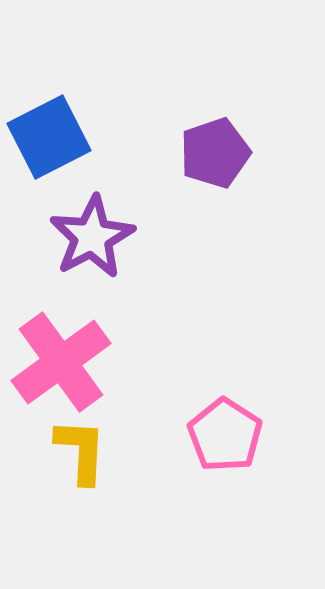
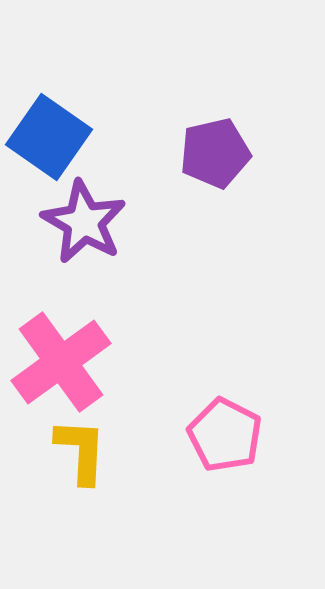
blue square: rotated 28 degrees counterclockwise
purple pentagon: rotated 6 degrees clockwise
purple star: moved 8 px left, 15 px up; rotated 14 degrees counterclockwise
pink pentagon: rotated 6 degrees counterclockwise
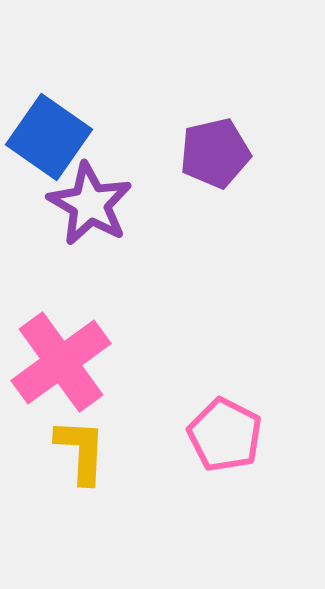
purple star: moved 6 px right, 18 px up
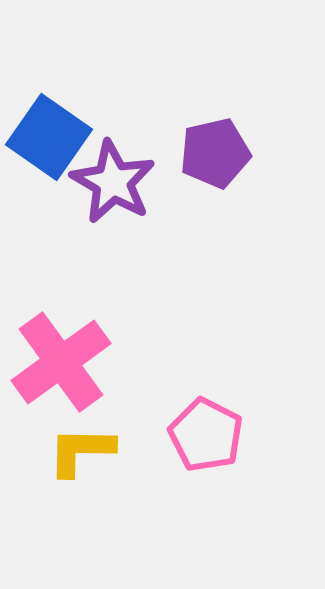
purple star: moved 23 px right, 22 px up
pink pentagon: moved 19 px left
yellow L-shape: rotated 92 degrees counterclockwise
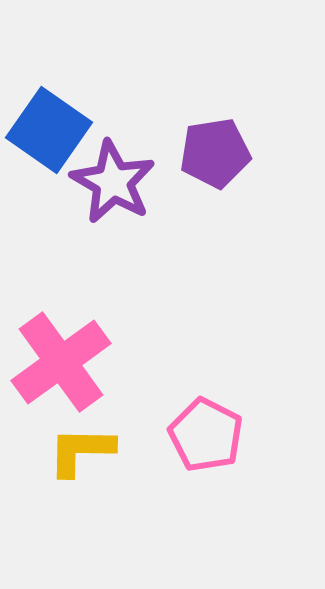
blue square: moved 7 px up
purple pentagon: rotated 4 degrees clockwise
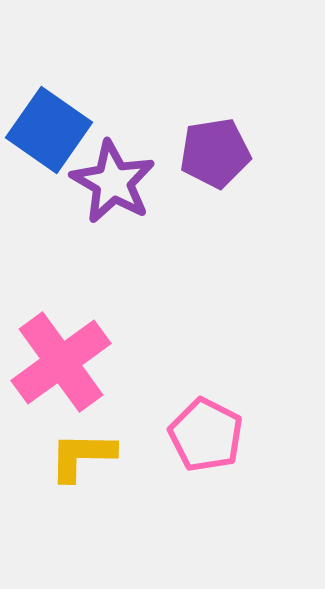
yellow L-shape: moved 1 px right, 5 px down
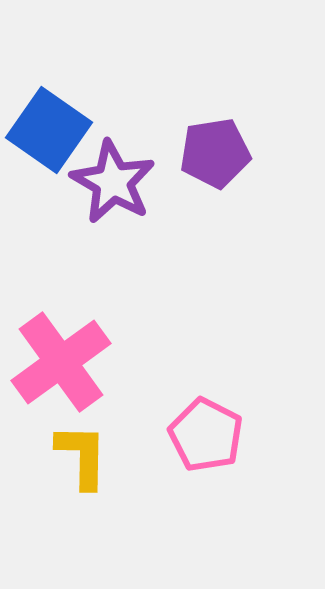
yellow L-shape: rotated 90 degrees clockwise
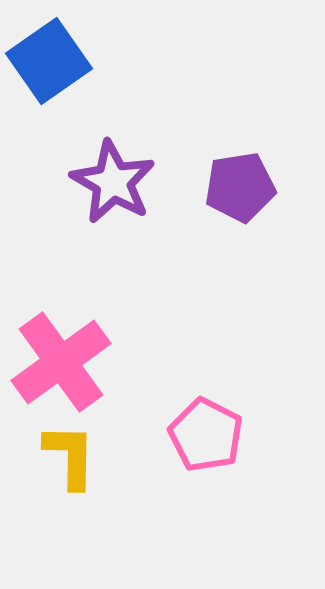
blue square: moved 69 px up; rotated 20 degrees clockwise
purple pentagon: moved 25 px right, 34 px down
yellow L-shape: moved 12 px left
